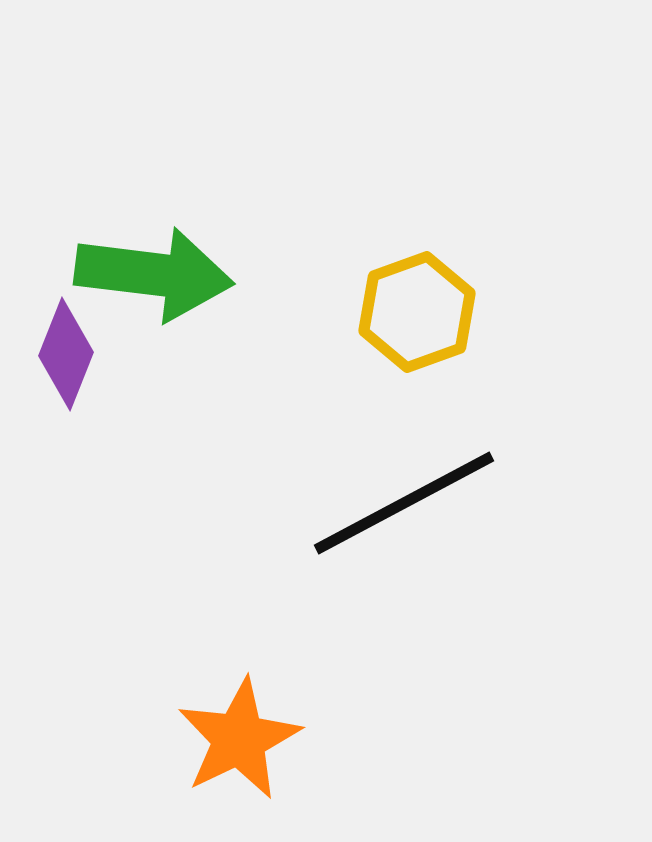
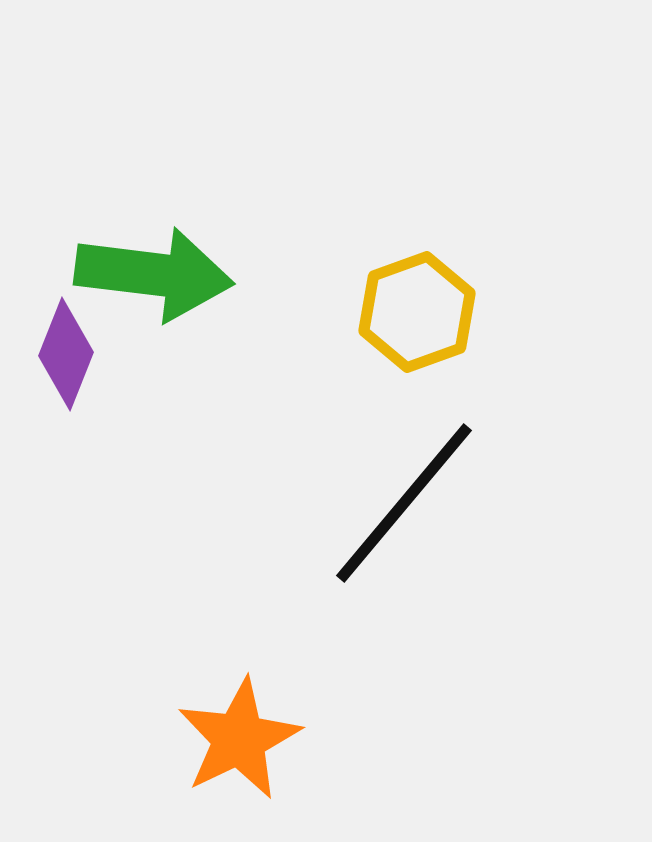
black line: rotated 22 degrees counterclockwise
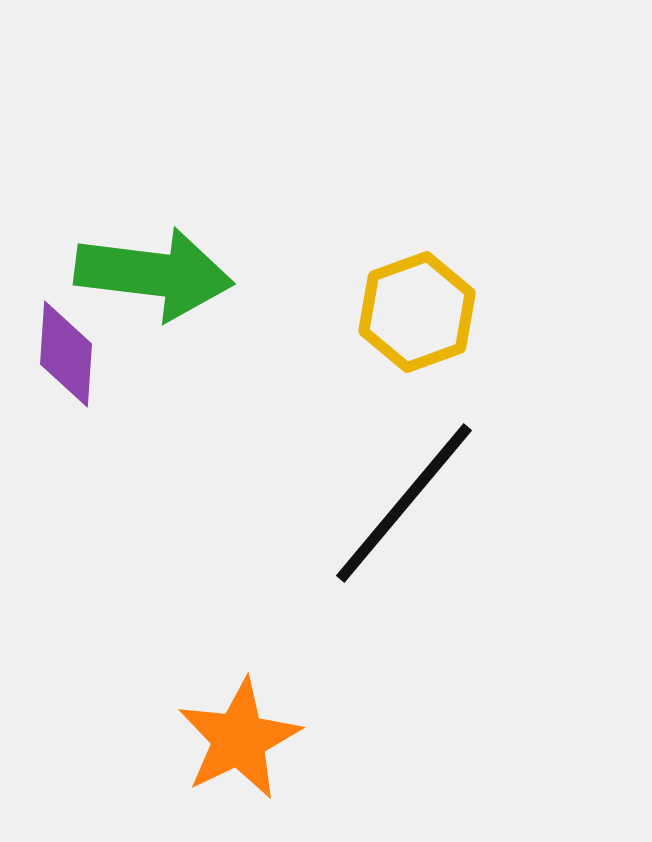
purple diamond: rotated 18 degrees counterclockwise
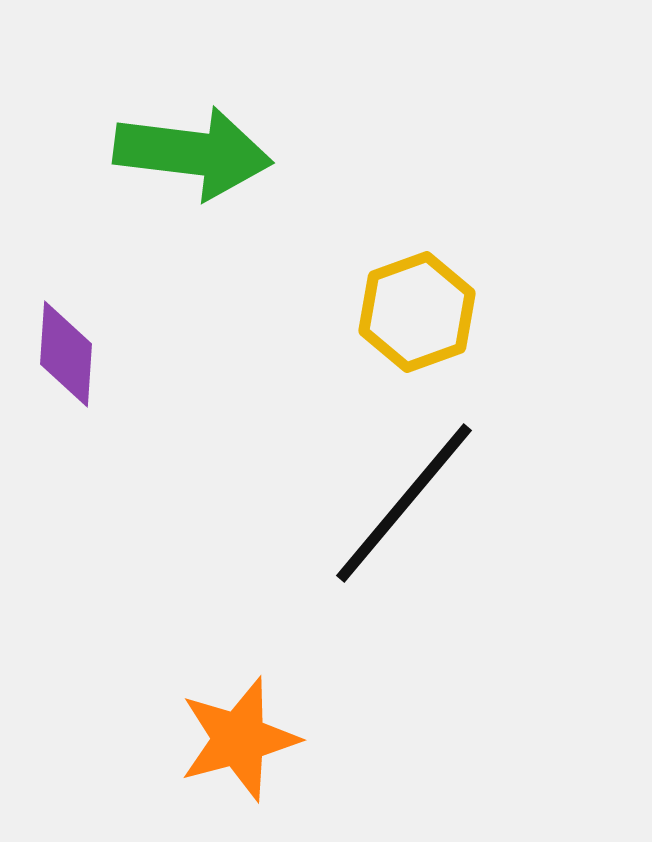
green arrow: moved 39 px right, 121 px up
orange star: rotated 11 degrees clockwise
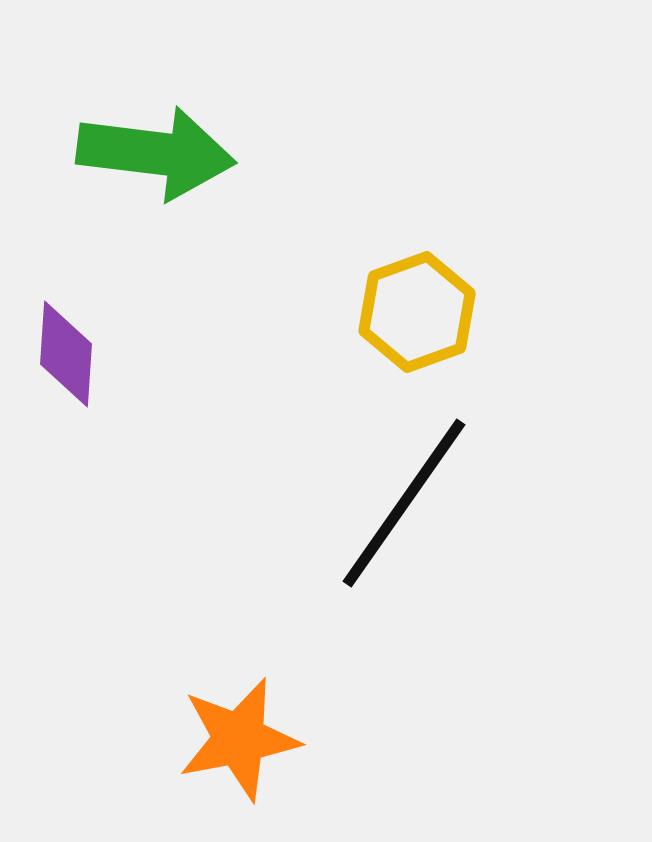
green arrow: moved 37 px left
black line: rotated 5 degrees counterclockwise
orange star: rotated 4 degrees clockwise
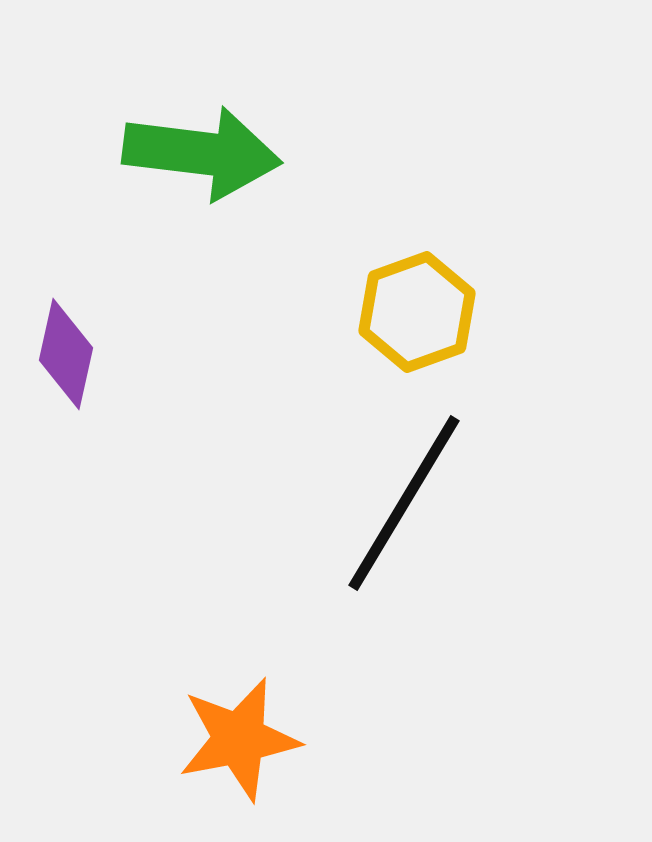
green arrow: moved 46 px right
purple diamond: rotated 9 degrees clockwise
black line: rotated 4 degrees counterclockwise
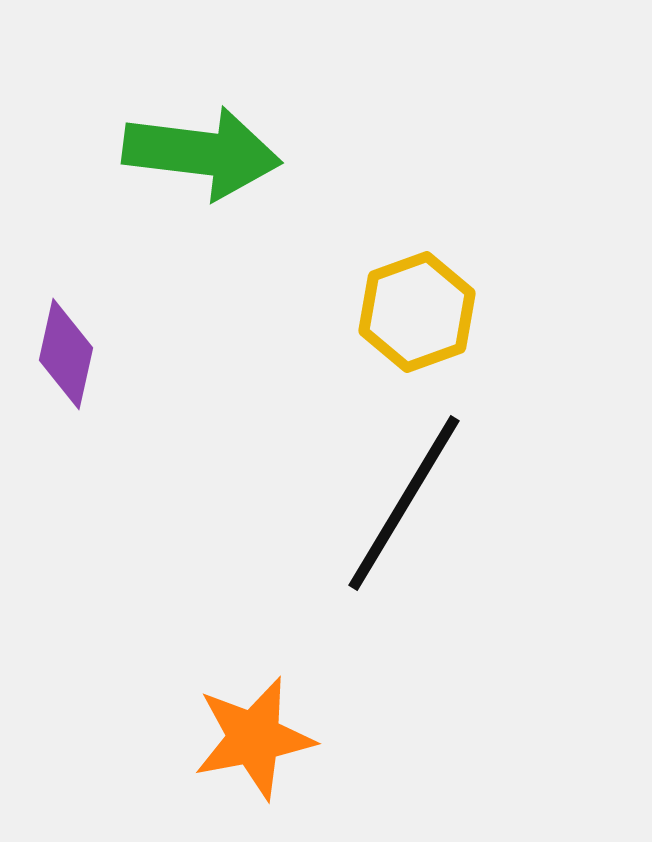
orange star: moved 15 px right, 1 px up
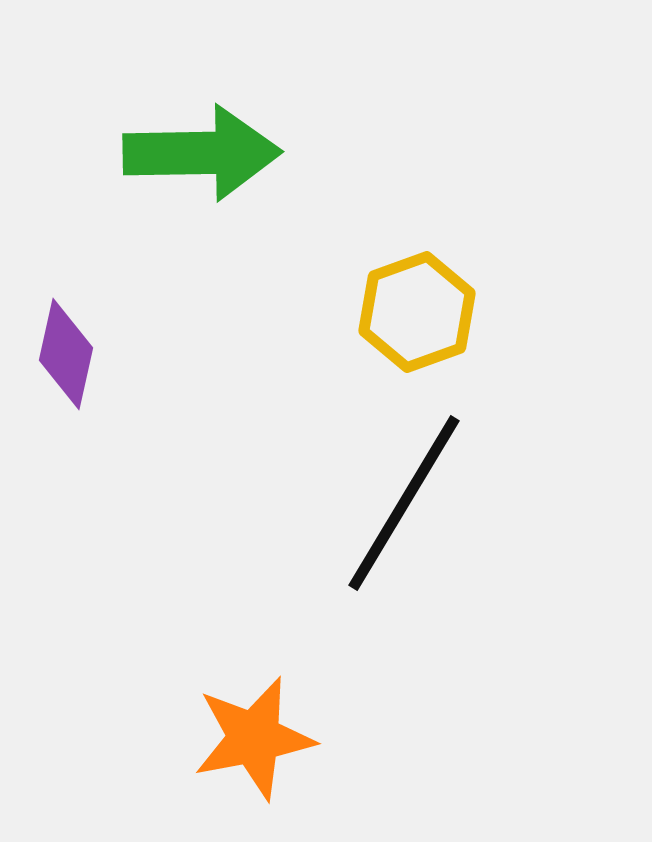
green arrow: rotated 8 degrees counterclockwise
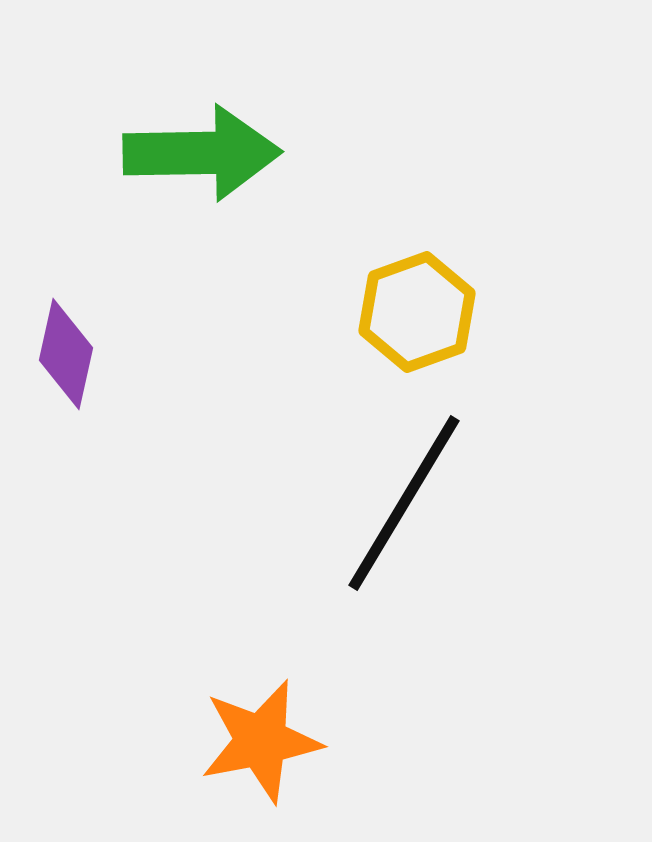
orange star: moved 7 px right, 3 px down
